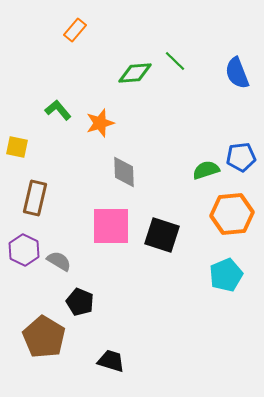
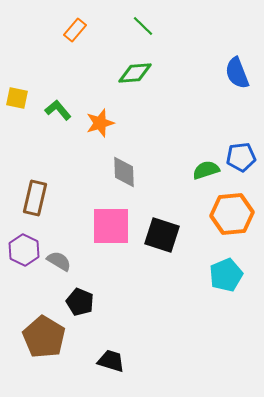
green line: moved 32 px left, 35 px up
yellow square: moved 49 px up
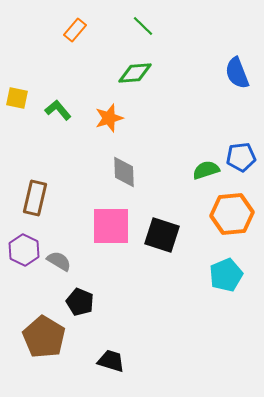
orange star: moved 9 px right, 5 px up
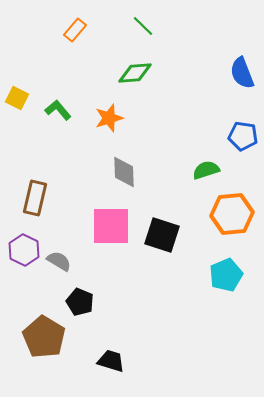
blue semicircle: moved 5 px right
yellow square: rotated 15 degrees clockwise
blue pentagon: moved 2 px right, 21 px up; rotated 16 degrees clockwise
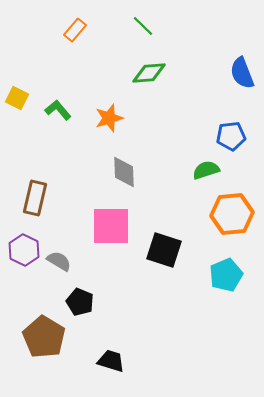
green diamond: moved 14 px right
blue pentagon: moved 12 px left; rotated 16 degrees counterclockwise
black square: moved 2 px right, 15 px down
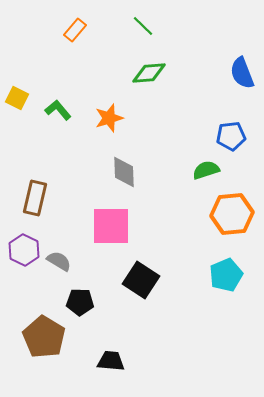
black square: moved 23 px left, 30 px down; rotated 15 degrees clockwise
black pentagon: rotated 20 degrees counterclockwise
black trapezoid: rotated 12 degrees counterclockwise
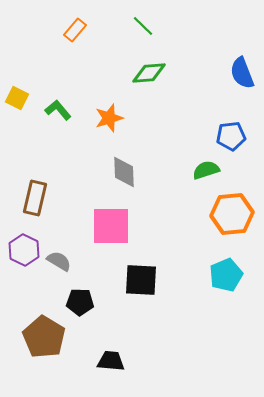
black square: rotated 30 degrees counterclockwise
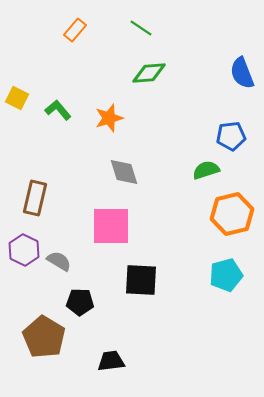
green line: moved 2 px left, 2 px down; rotated 10 degrees counterclockwise
gray diamond: rotated 16 degrees counterclockwise
orange hexagon: rotated 9 degrees counterclockwise
cyan pentagon: rotated 8 degrees clockwise
black trapezoid: rotated 12 degrees counterclockwise
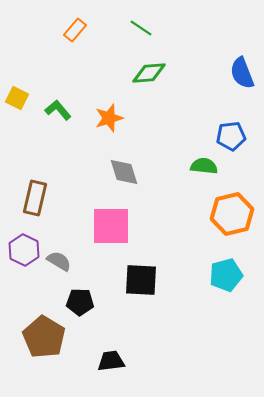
green semicircle: moved 2 px left, 4 px up; rotated 24 degrees clockwise
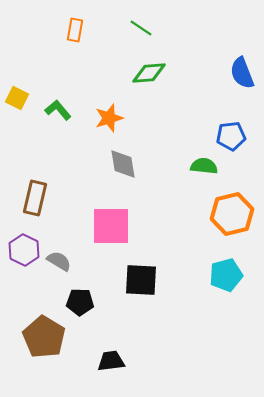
orange rectangle: rotated 30 degrees counterclockwise
gray diamond: moved 1 px left, 8 px up; rotated 8 degrees clockwise
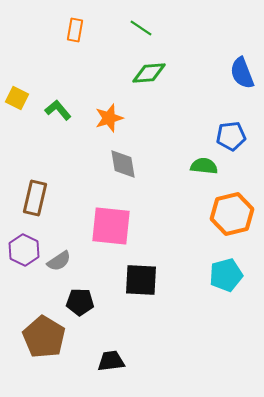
pink square: rotated 6 degrees clockwise
gray semicircle: rotated 115 degrees clockwise
